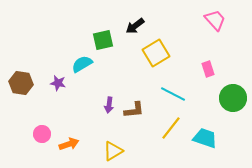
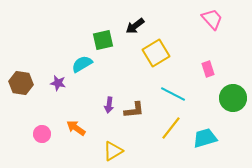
pink trapezoid: moved 3 px left, 1 px up
cyan trapezoid: rotated 35 degrees counterclockwise
orange arrow: moved 7 px right, 16 px up; rotated 126 degrees counterclockwise
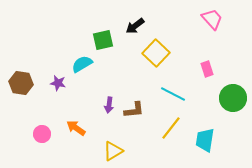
yellow square: rotated 16 degrees counterclockwise
pink rectangle: moved 1 px left
cyan trapezoid: moved 2 px down; rotated 65 degrees counterclockwise
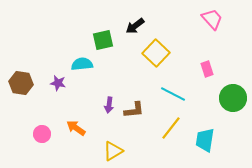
cyan semicircle: rotated 25 degrees clockwise
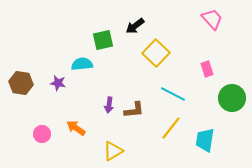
green circle: moved 1 px left
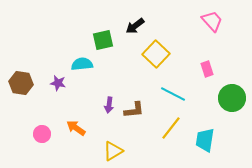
pink trapezoid: moved 2 px down
yellow square: moved 1 px down
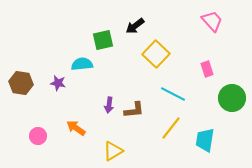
pink circle: moved 4 px left, 2 px down
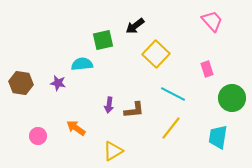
cyan trapezoid: moved 13 px right, 3 px up
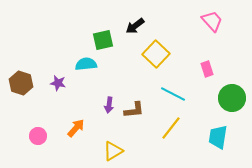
cyan semicircle: moved 4 px right
brown hexagon: rotated 10 degrees clockwise
orange arrow: rotated 96 degrees clockwise
